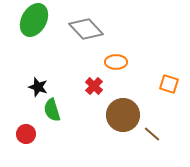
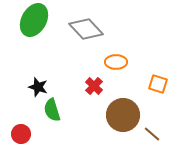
orange square: moved 11 px left
red circle: moved 5 px left
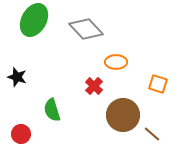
black star: moved 21 px left, 10 px up
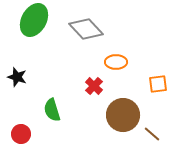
orange square: rotated 24 degrees counterclockwise
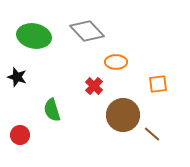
green ellipse: moved 16 px down; rotated 72 degrees clockwise
gray diamond: moved 1 px right, 2 px down
red circle: moved 1 px left, 1 px down
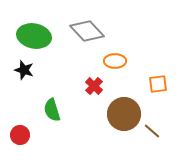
orange ellipse: moved 1 px left, 1 px up
black star: moved 7 px right, 7 px up
brown circle: moved 1 px right, 1 px up
brown line: moved 3 px up
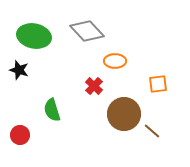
black star: moved 5 px left
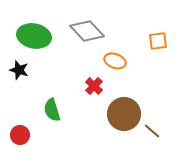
orange ellipse: rotated 20 degrees clockwise
orange square: moved 43 px up
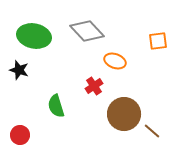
red cross: rotated 12 degrees clockwise
green semicircle: moved 4 px right, 4 px up
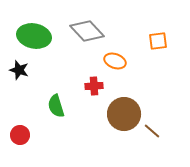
red cross: rotated 30 degrees clockwise
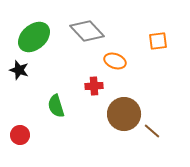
green ellipse: moved 1 px down; rotated 52 degrees counterclockwise
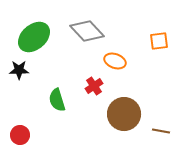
orange square: moved 1 px right
black star: rotated 18 degrees counterclockwise
red cross: rotated 30 degrees counterclockwise
green semicircle: moved 1 px right, 6 px up
brown line: moved 9 px right; rotated 30 degrees counterclockwise
